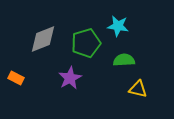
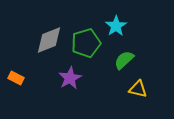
cyan star: moved 2 px left; rotated 30 degrees clockwise
gray diamond: moved 6 px right, 1 px down
green semicircle: rotated 40 degrees counterclockwise
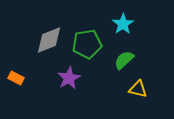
cyan star: moved 7 px right, 2 px up
green pentagon: moved 1 px right, 1 px down; rotated 8 degrees clockwise
purple star: moved 1 px left
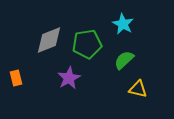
cyan star: rotated 10 degrees counterclockwise
orange rectangle: rotated 49 degrees clockwise
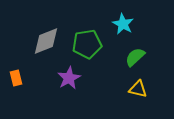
gray diamond: moved 3 px left, 1 px down
green semicircle: moved 11 px right, 3 px up
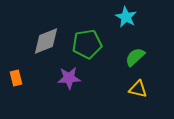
cyan star: moved 3 px right, 7 px up
purple star: rotated 25 degrees clockwise
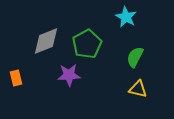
green pentagon: rotated 20 degrees counterclockwise
green semicircle: rotated 20 degrees counterclockwise
purple star: moved 3 px up
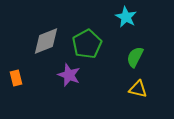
purple star: rotated 25 degrees clockwise
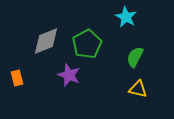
orange rectangle: moved 1 px right
